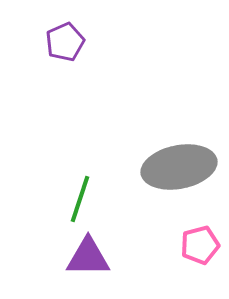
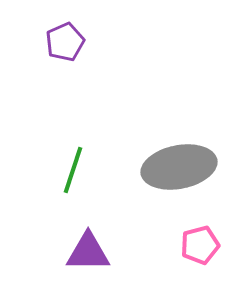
green line: moved 7 px left, 29 px up
purple triangle: moved 5 px up
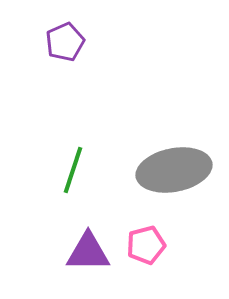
gray ellipse: moved 5 px left, 3 px down
pink pentagon: moved 54 px left
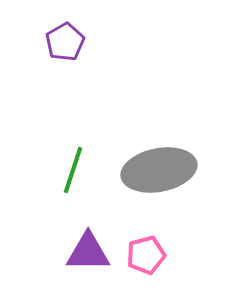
purple pentagon: rotated 6 degrees counterclockwise
gray ellipse: moved 15 px left
pink pentagon: moved 10 px down
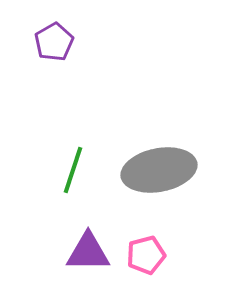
purple pentagon: moved 11 px left
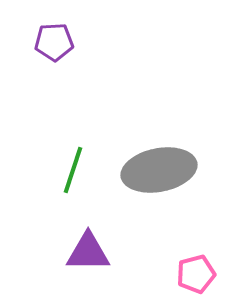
purple pentagon: rotated 27 degrees clockwise
pink pentagon: moved 50 px right, 19 px down
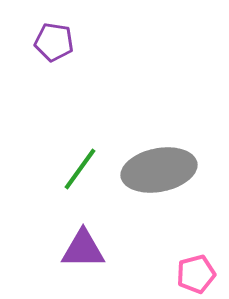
purple pentagon: rotated 12 degrees clockwise
green line: moved 7 px right, 1 px up; rotated 18 degrees clockwise
purple triangle: moved 5 px left, 3 px up
